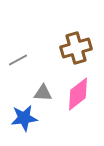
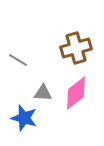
gray line: rotated 60 degrees clockwise
pink diamond: moved 2 px left, 1 px up
blue star: rotated 24 degrees clockwise
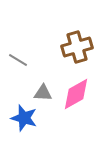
brown cross: moved 1 px right, 1 px up
pink diamond: moved 1 px down; rotated 8 degrees clockwise
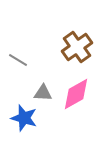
brown cross: rotated 20 degrees counterclockwise
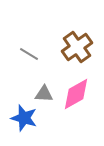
gray line: moved 11 px right, 6 px up
gray triangle: moved 1 px right, 1 px down
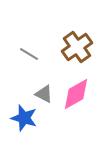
gray triangle: rotated 24 degrees clockwise
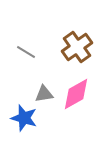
gray line: moved 3 px left, 2 px up
gray triangle: rotated 36 degrees counterclockwise
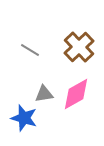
brown cross: moved 2 px right; rotated 8 degrees counterclockwise
gray line: moved 4 px right, 2 px up
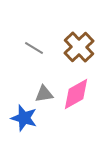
gray line: moved 4 px right, 2 px up
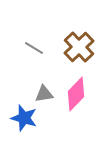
pink diamond: rotated 16 degrees counterclockwise
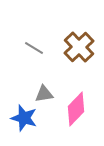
pink diamond: moved 15 px down
